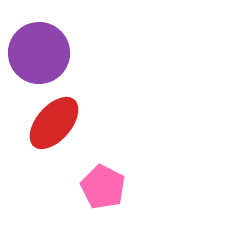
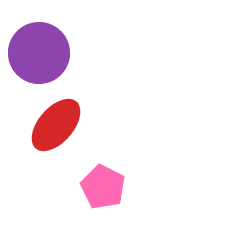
red ellipse: moved 2 px right, 2 px down
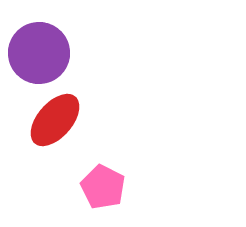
red ellipse: moved 1 px left, 5 px up
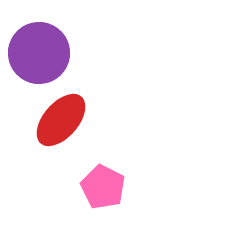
red ellipse: moved 6 px right
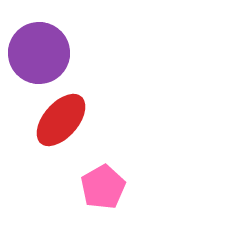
pink pentagon: rotated 15 degrees clockwise
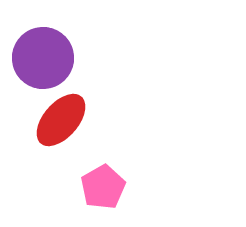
purple circle: moved 4 px right, 5 px down
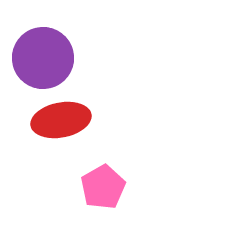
red ellipse: rotated 38 degrees clockwise
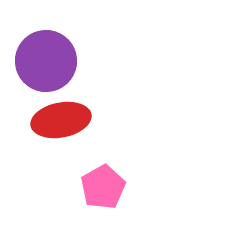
purple circle: moved 3 px right, 3 px down
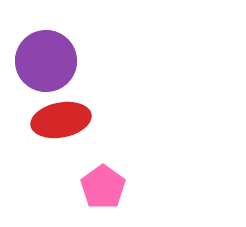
pink pentagon: rotated 6 degrees counterclockwise
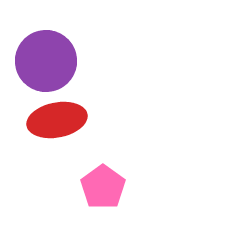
red ellipse: moved 4 px left
